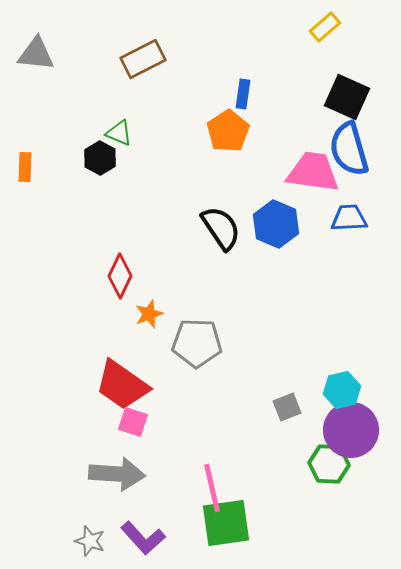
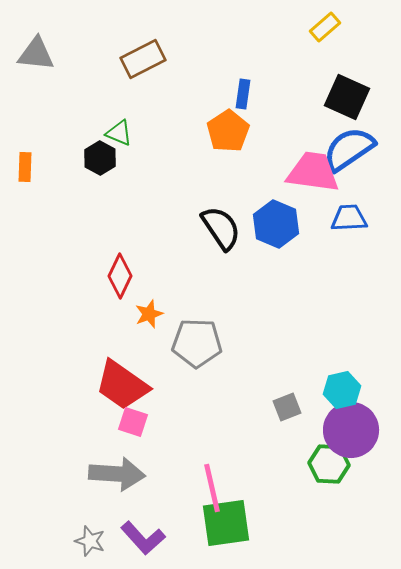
blue semicircle: rotated 72 degrees clockwise
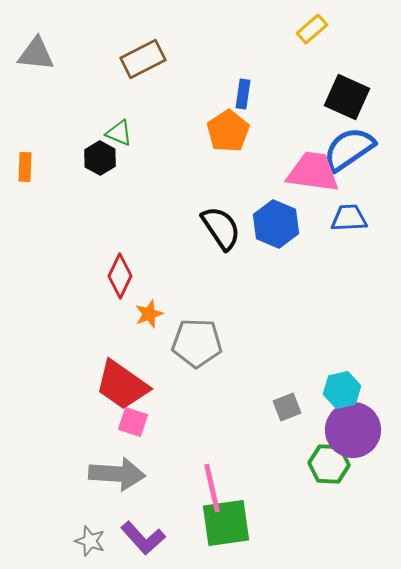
yellow rectangle: moved 13 px left, 2 px down
purple circle: moved 2 px right
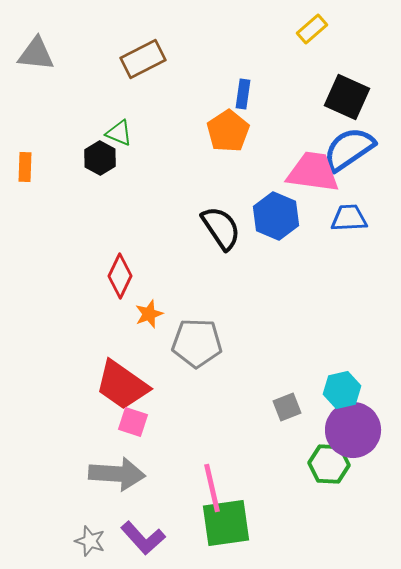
blue hexagon: moved 8 px up
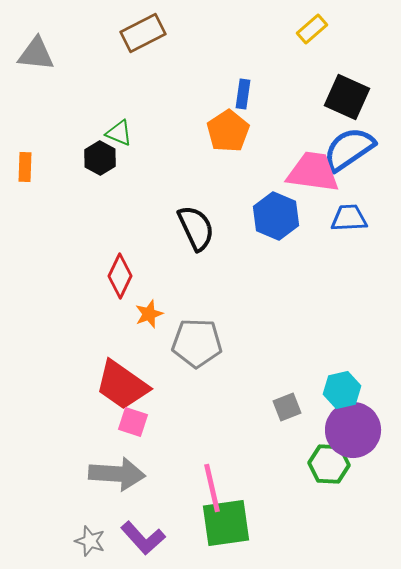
brown rectangle: moved 26 px up
black semicircle: moved 25 px left; rotated 9 degrees clockwise
